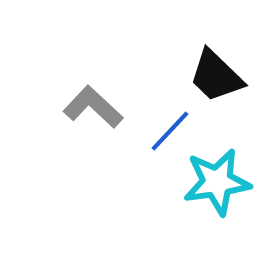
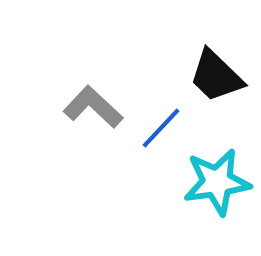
blue line: moved 9 px left, 3 px up
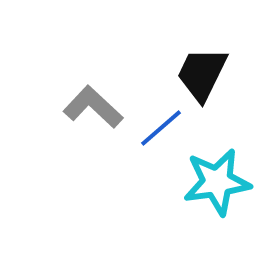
black trapezoid: moved 14 px left, 2 px up; rotated 72 degrees clockwise
blue line: rotated 6 degrees clockwise
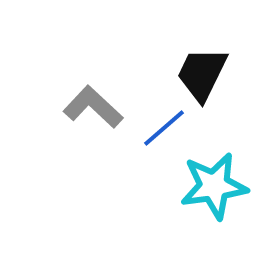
blue line: moved 3 px right
cyan star: moved 3 px left, 4 px down
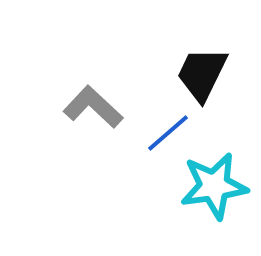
blue line: moved 4 px right, 5 px down
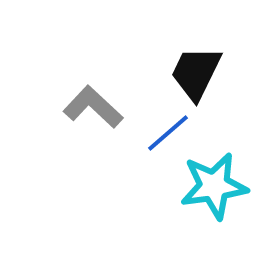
black trapezoid: moved 6 px left, 1 px up
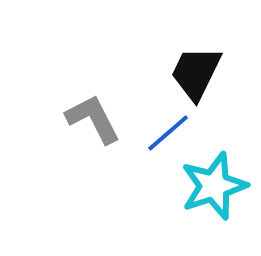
gray L-shape: moved 12 px down; rotated 20 degrees clockwise
cyan star: rotated 10 degrees counterclockwise
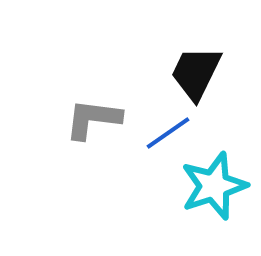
gray L-shape: rotated 56 degrees counterclockwise
blue line: rotated 6 degrees clockwise
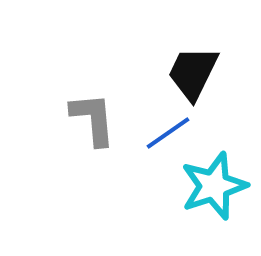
black trapezoid: moved 3 px left
gray L-shape: rotated 78 degrees clockwise
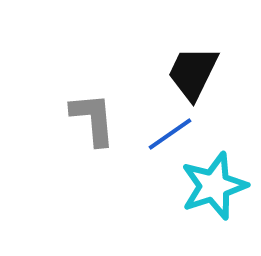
blue line: moved 2 px right, 1 px down
